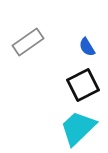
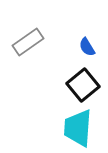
black square: rotated 12 degrees counterclockwise
cyan trapezoid: rotated 42 degrees counterclockwise
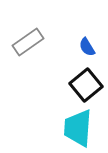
black square: moved 3 px right
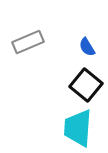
gray rectangle: rotated 12 degrees clockwise
black square: rotated 12 degrees counterclockwise
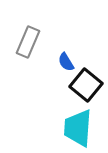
gray rectangle: rotated 44 degrees counterclockwise
blue semicircle: moved 21 px left, 15 px down
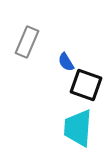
gray rectangle: moved 1 px left
black square: rotated 20 degrees counterclockwise
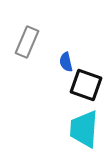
blue semicircle: rotated 18 degrees clockwise
cyan trapezoid: moved 6 px right, 1 px down
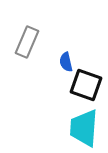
cyan trapezoid: moved 1 px up
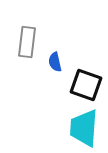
gray rectangle: rotated 16 degrees counterclockwise
blue semicircle: moved 11 px left
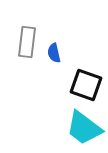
blue semicircle: moved 1 px left, 9 px up
cyan trapezoid: rotated 57 degrees counterclockwise
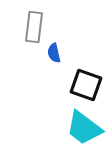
gray rectangle: moved 7 px right, 15 px up
